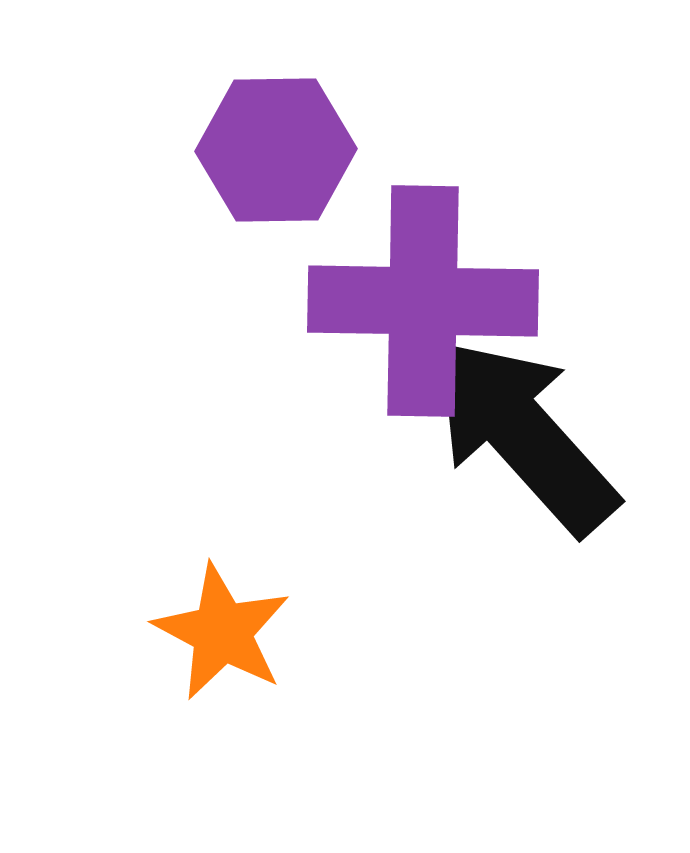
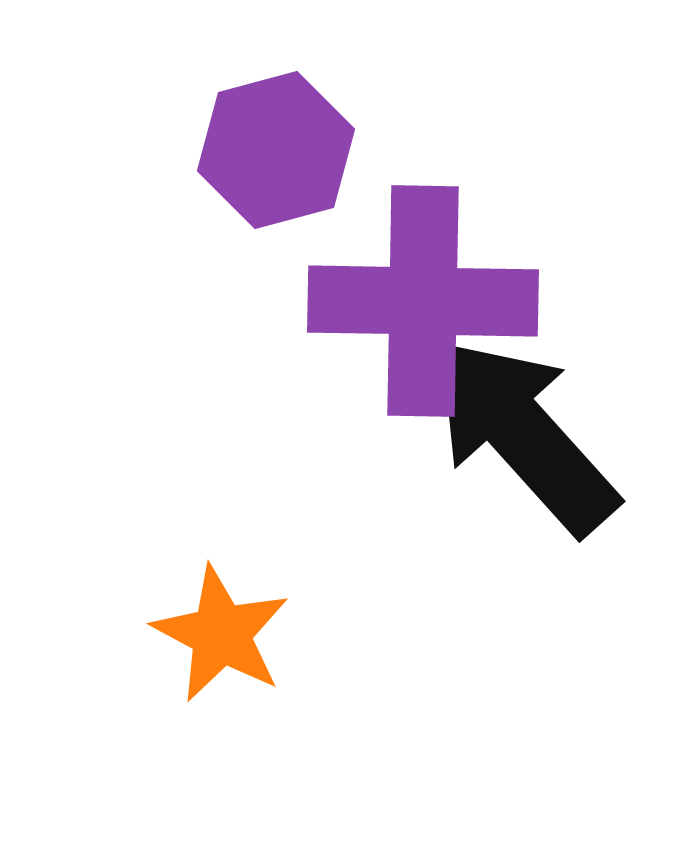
purple hexagon: rotated 14 degrees counterclockwise
orange star: moved 1 px left, 2 px down
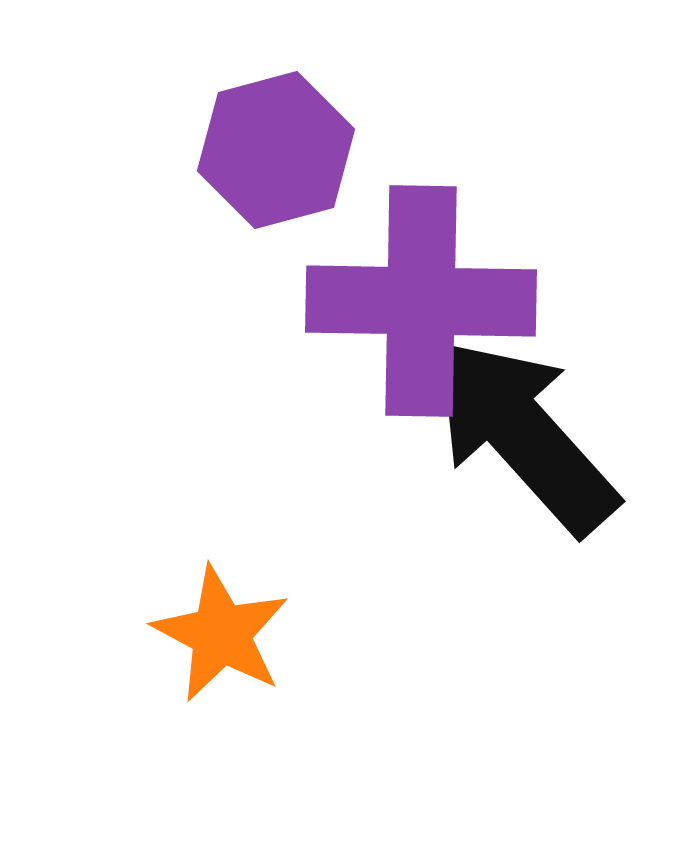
purple cross: moved 2 px left
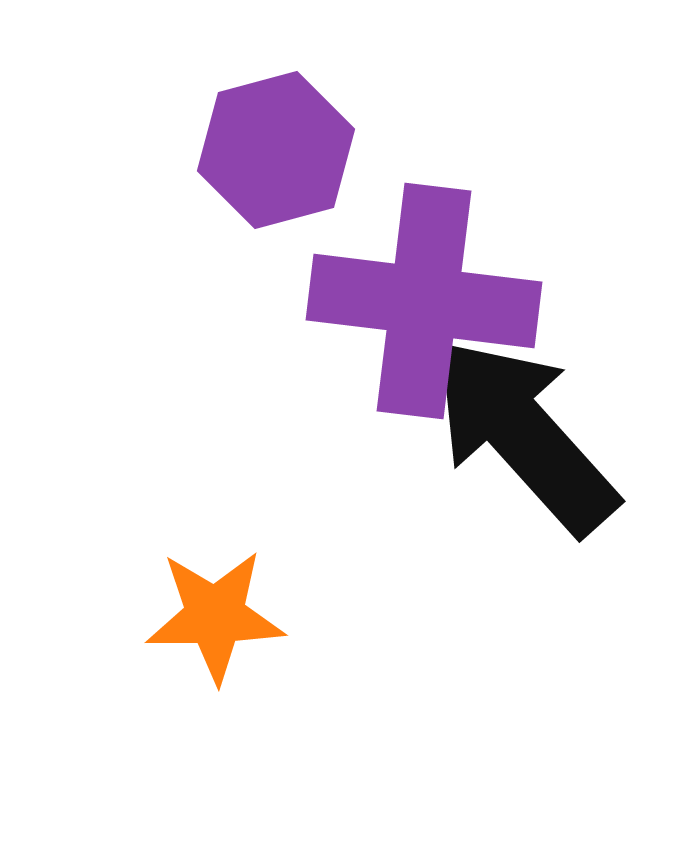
purple cross: moved 3 px right; rotated 6 degrees clockwise
orange star: moved 6 px left, 18 px up; rotated 29 degrees counterclockwise
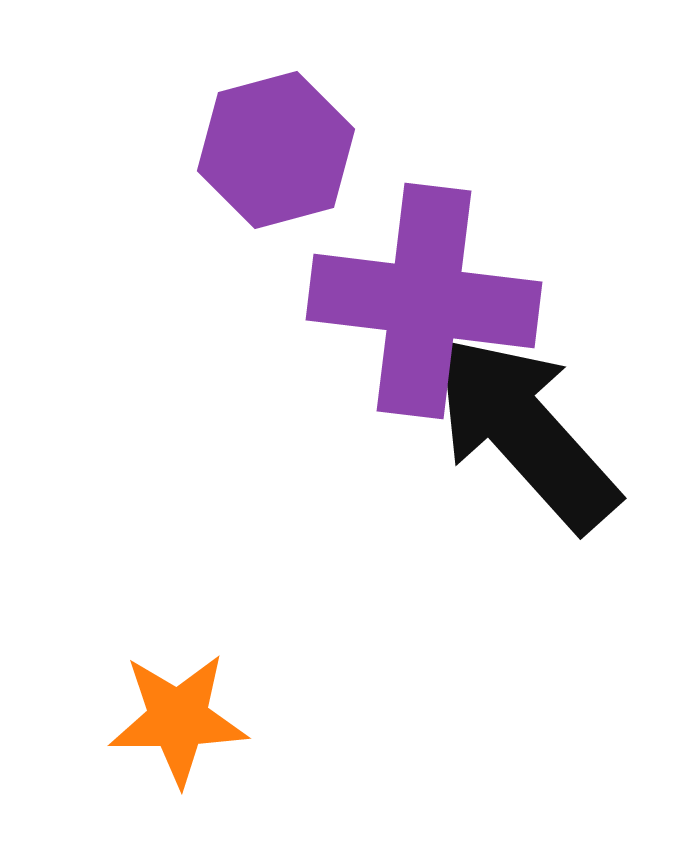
black arrow: moved 1 px right, 3 px up
orange star: moved 37 px left, 103 px down
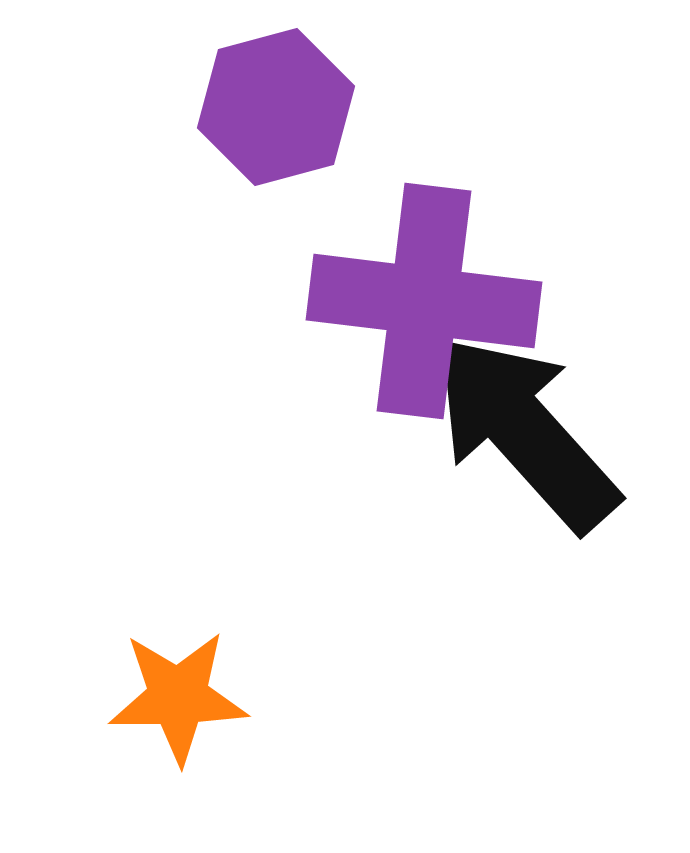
purple hexagon: moved 43 px up
orange star: moved 22 px up
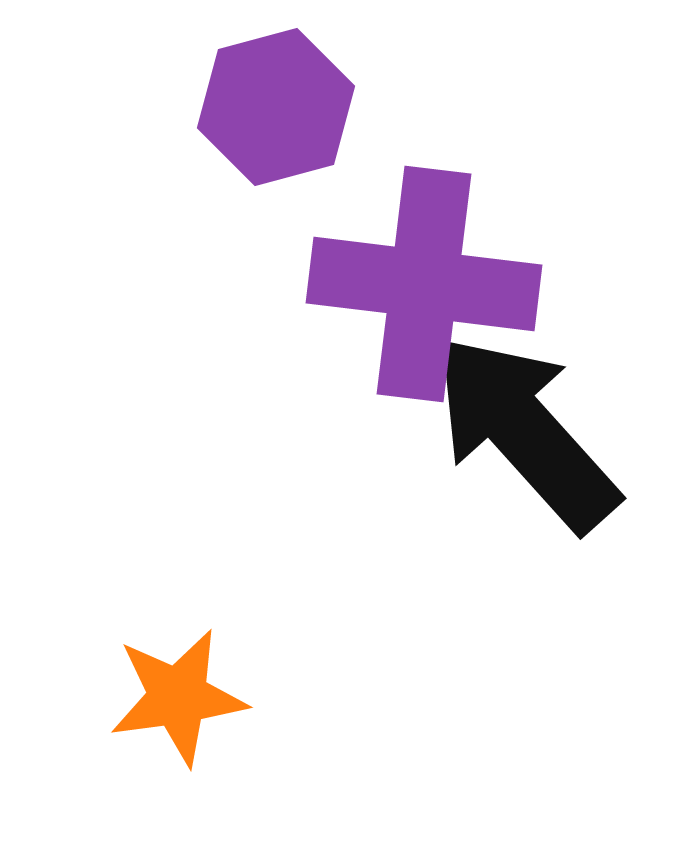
purple cross: moved 17 px up
orange star: rotated 7 degrees counterclockwise
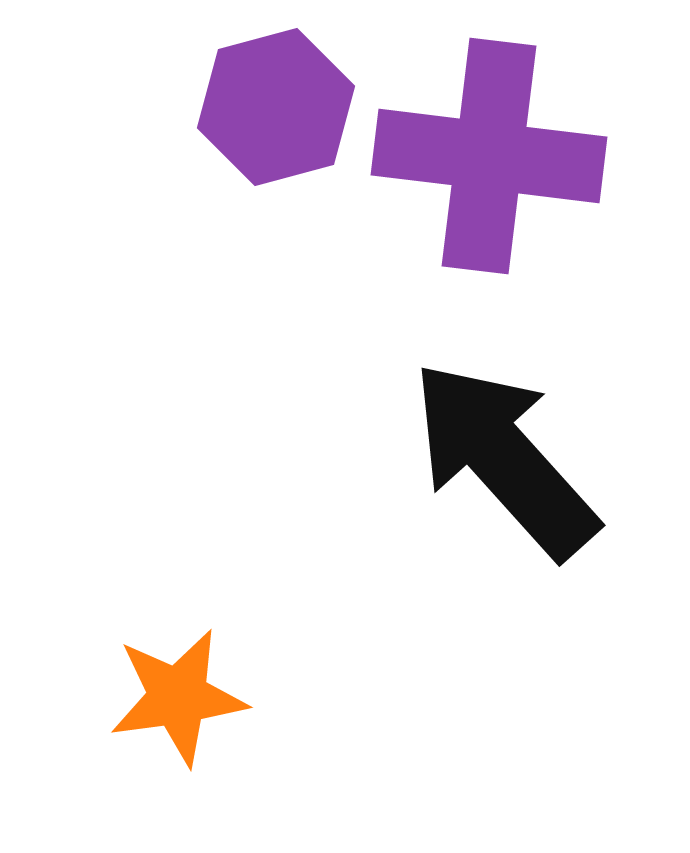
purple cross: moved 65 px right, 128 px up
black arrow: moved 21 px left, 27 px down
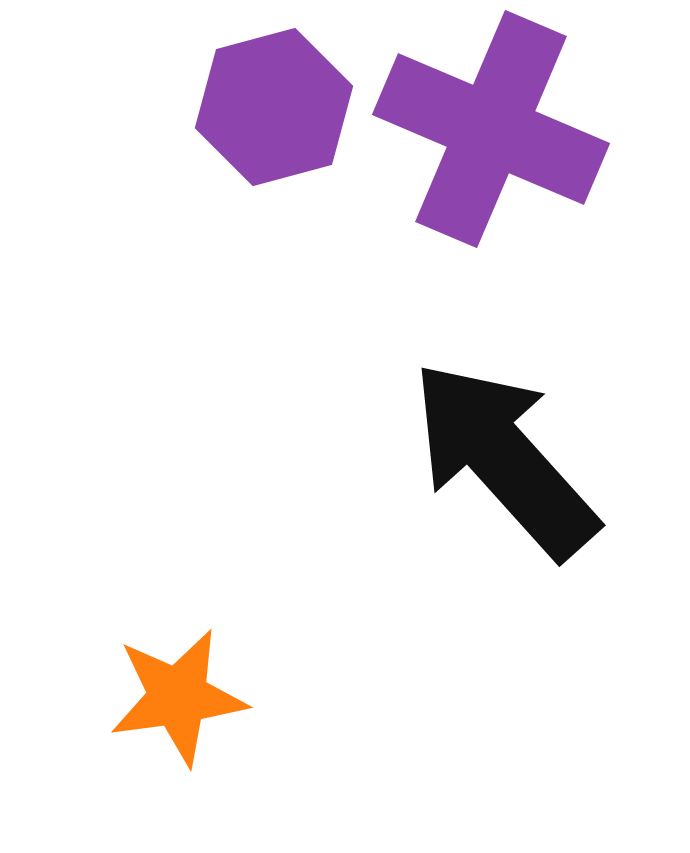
purple hexagon: moved 2 px left
purple cross: moved 2 px right, 27 px up; rotated 16 degrees clockwise
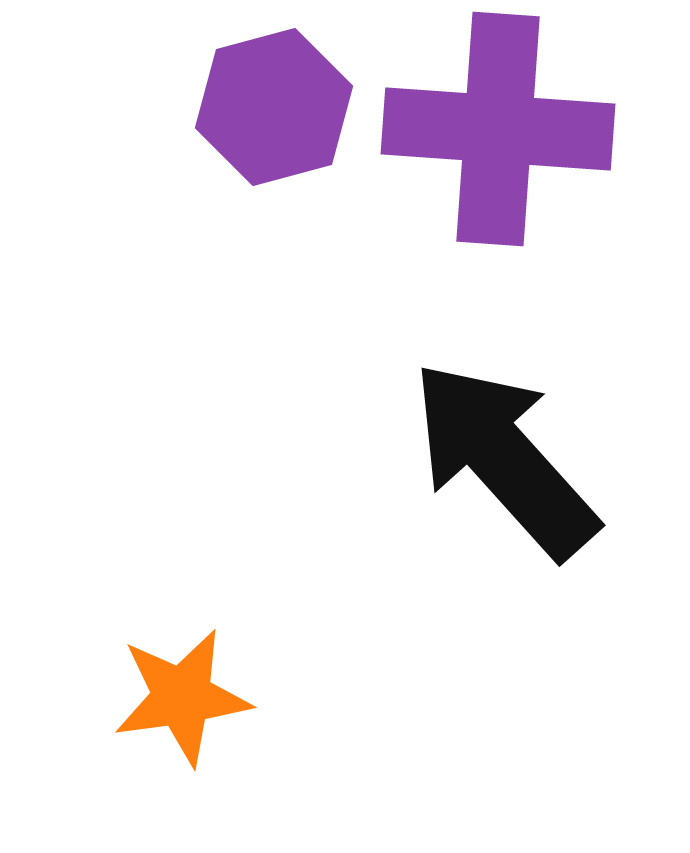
purple cross: moved 7 px right; rotated 19 degrees counterclockwise
orange star: moved 4 px right
